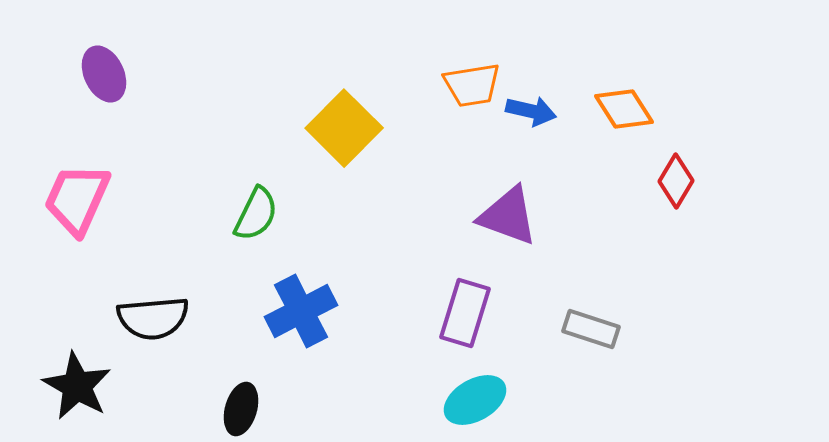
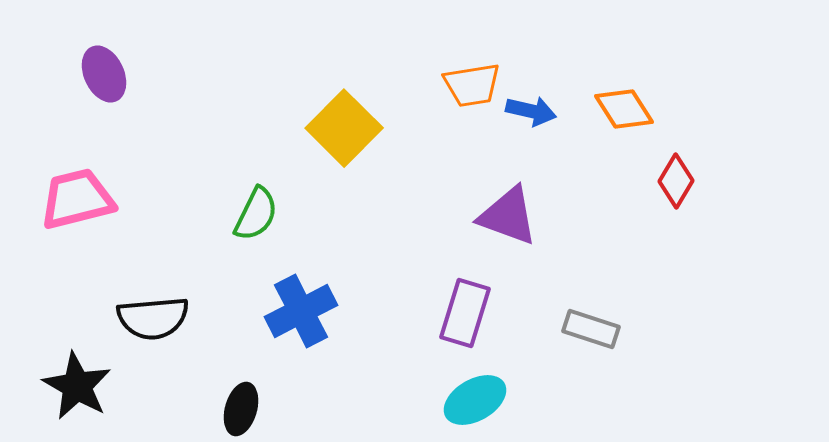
pink trapezoid: rotated 52 degrees clockwise
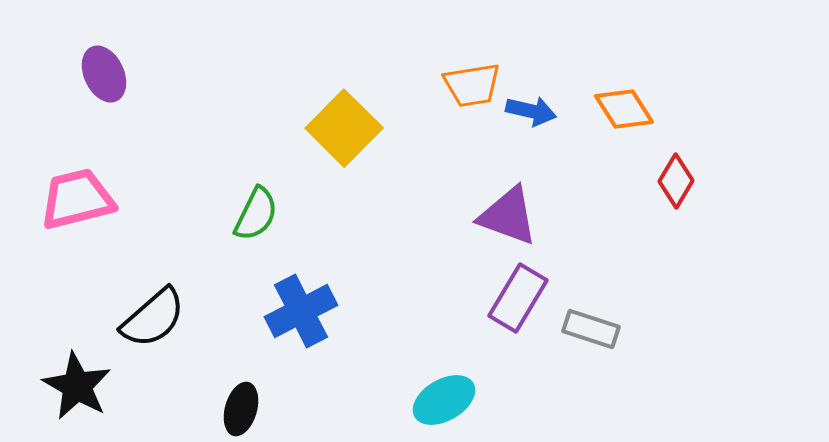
purple rectangle: moved 53 px right, 15 px up; rotated 14 degrees clockwise
black semicircle: rotated 36 degrees counterclockwise
cyan ellipse: moved 31 px left
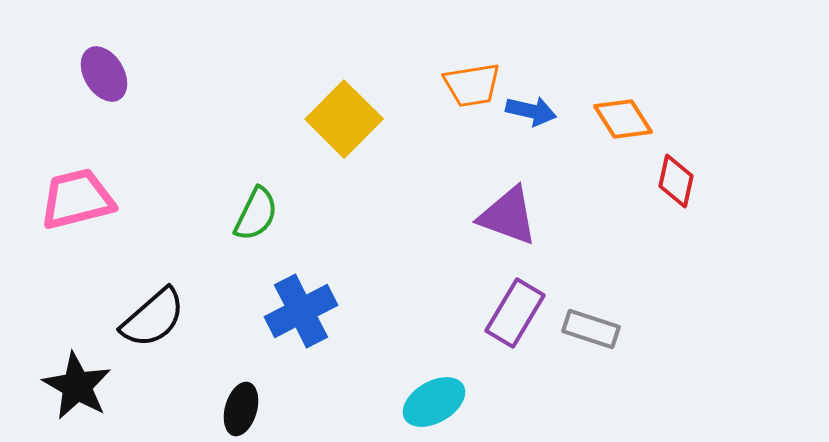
purple ellipse: rotated 6 degrees counterclockwise
orange diamond: moved 1 px left, 10 px down
yellow square: moved 9 px up
red diamond: rotated 18 degrees counterclockwise
purple rectangle: moved 3 px left, 15 px down
cyan ellipse: moved 10 px left, 2 px down
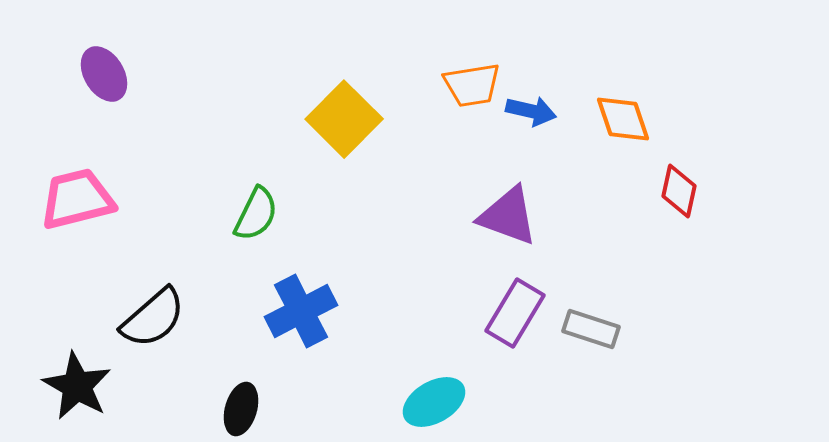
orange diamond: rotated 14 degrees clockwise
red diamond: moved 3 px right, 10 px down
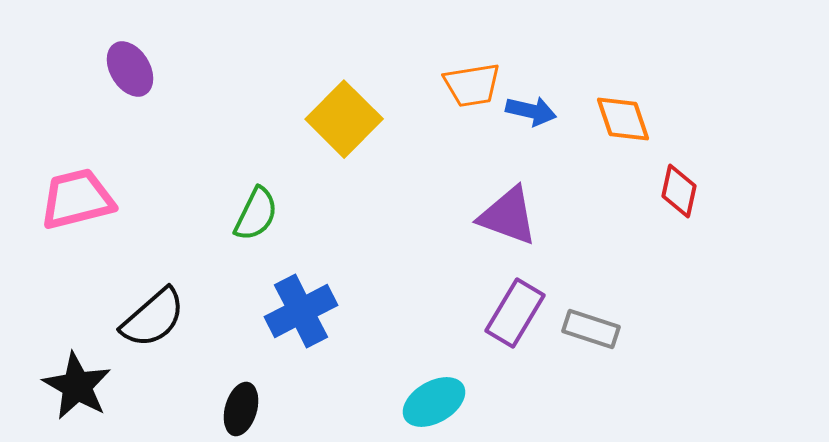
purple ellipse: moved 26 px right, 5 px up
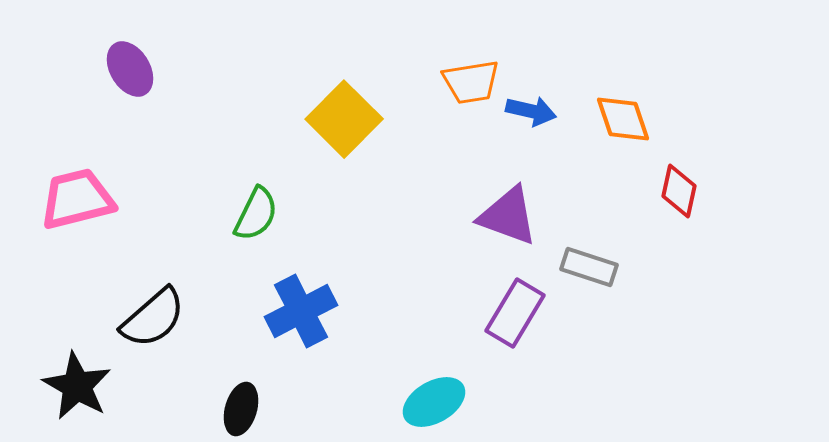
orange trapezoid: moved 1 px left, 3 px up
gray rectangle: moved 2 px left, 62 px up
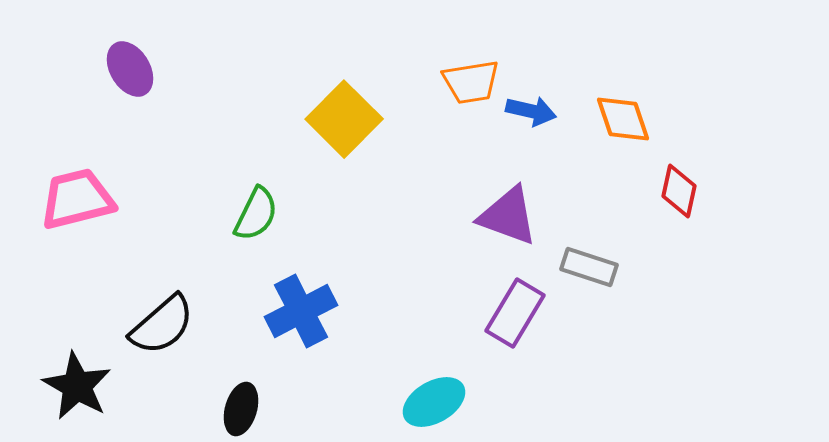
black semicircle: moved 9 px right, 7 px down
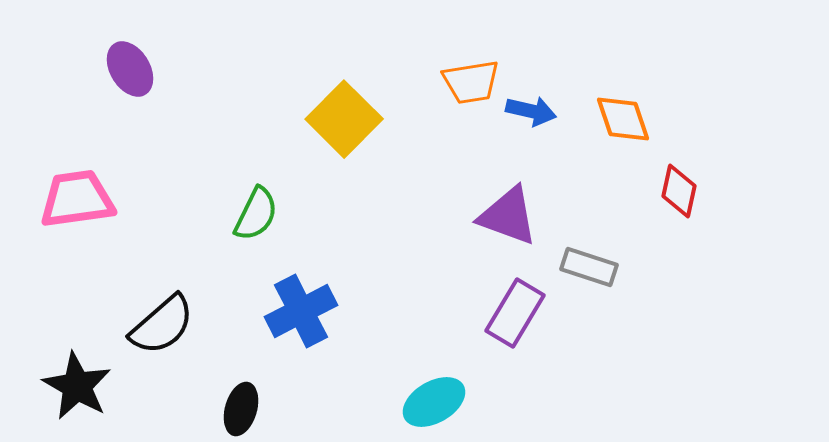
pink trapezoid: rotated 6 degrees clockwise
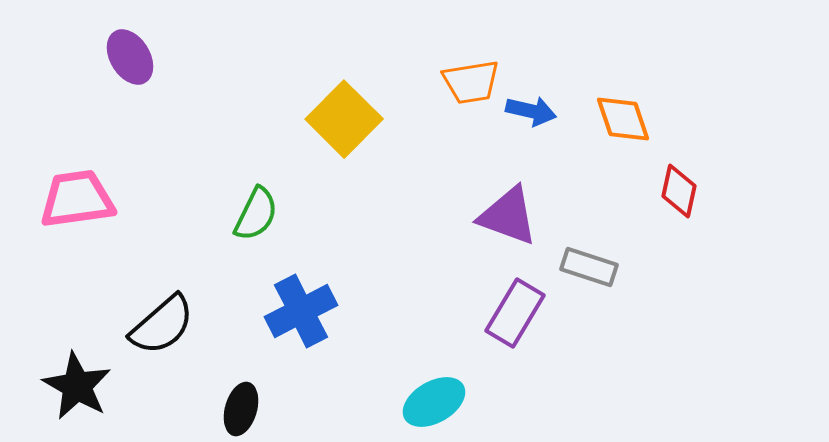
purple ellipse: moved 12 px up
